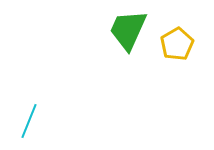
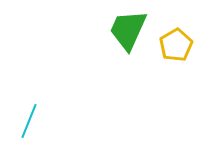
yellow pentagon: moved 1 px left, 1 px down
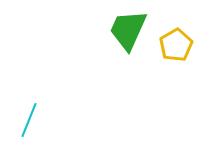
cyan line: moved 1 px up
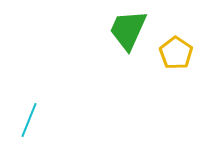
yellow pentagon: moved 8 px down; rotated 8 degrees counterclockwise
